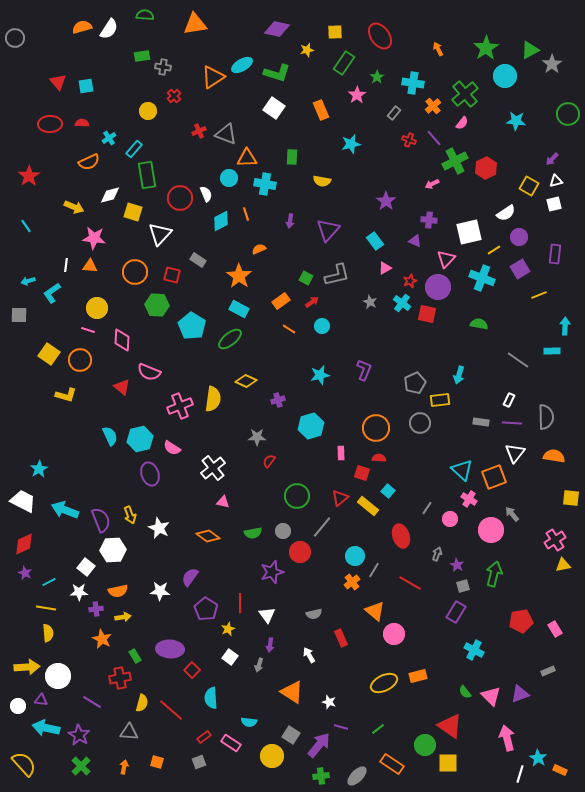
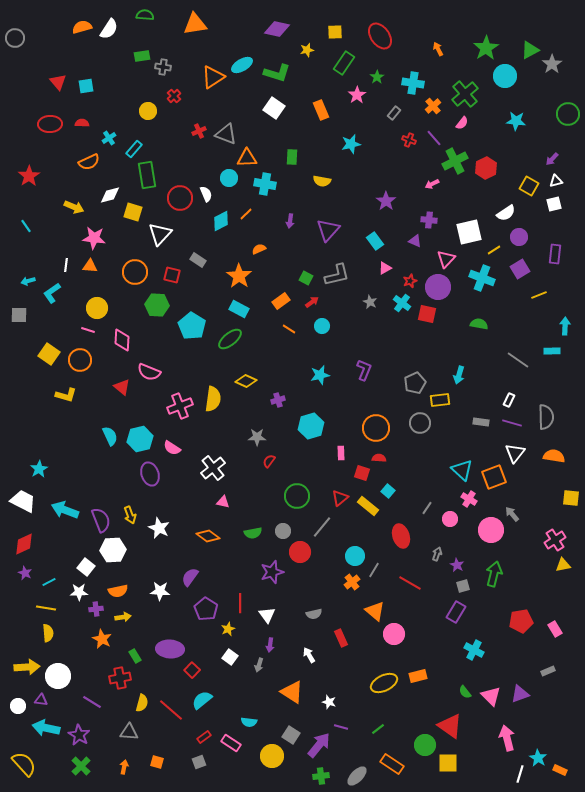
orange line at (246, 214): rotated 64 degrees clockwise
purple line at (512, 423): rotated 12 degrees clockwise
cyan semicircle at (211, 698): moved 9 px left, 2 px down; rotated 55 degrees clockwise
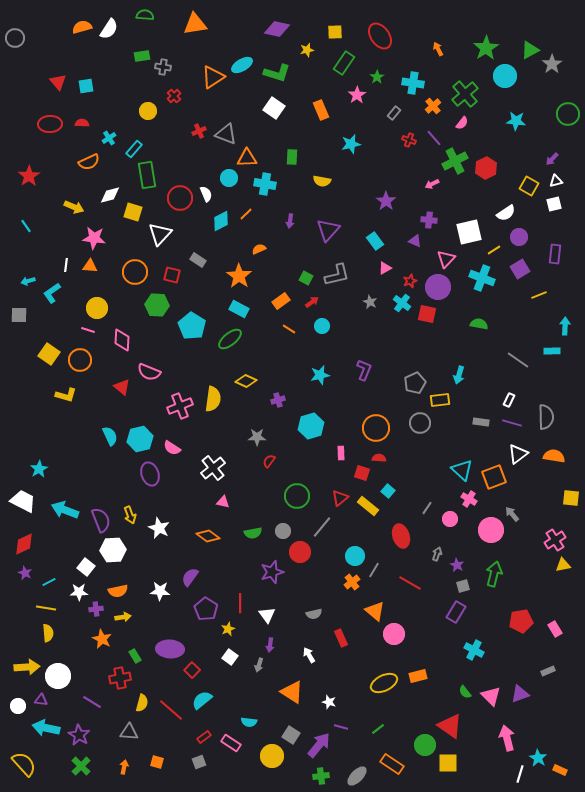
white triangle at (515, 453): moved 3 px right, 1 px down; rotated 15 degrees clockwise
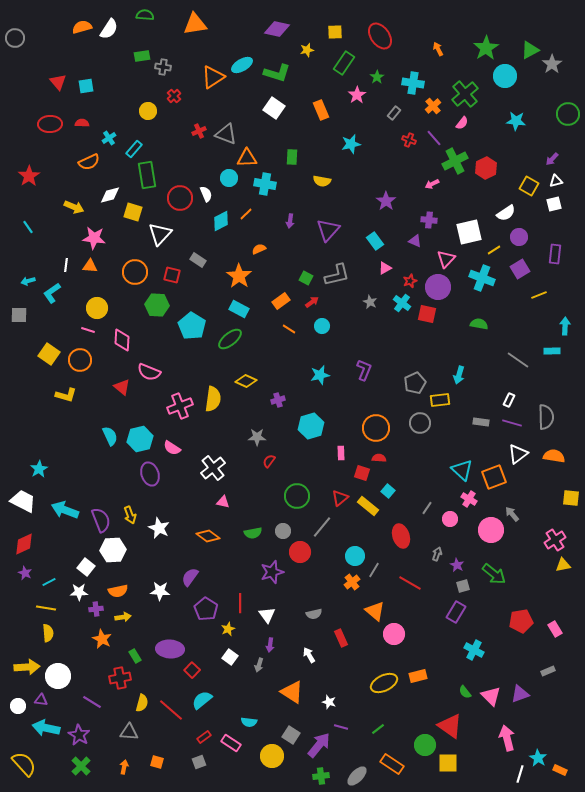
cyan line at (26, 226): moved 2 px right, 1 px down
green arrow at (494, 574): rotated 115 degrees clockwise
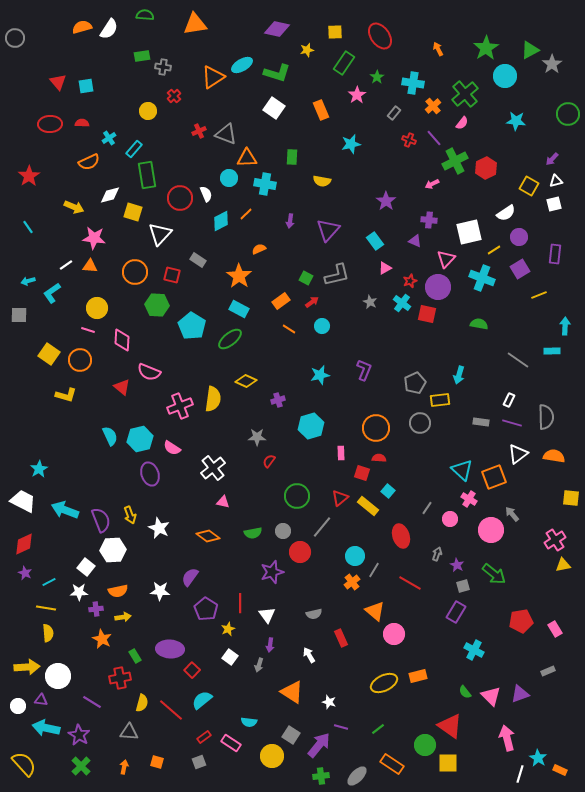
white line at (66, 265): rotated 48 degrees clockwise
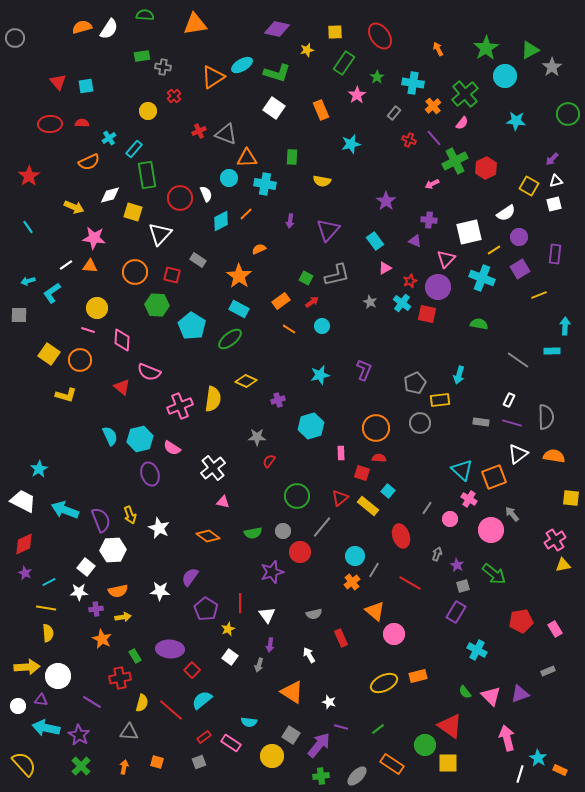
gray star at (552, 64): moved 3 px down
cyan cross at (474, 650): moved 3 px right
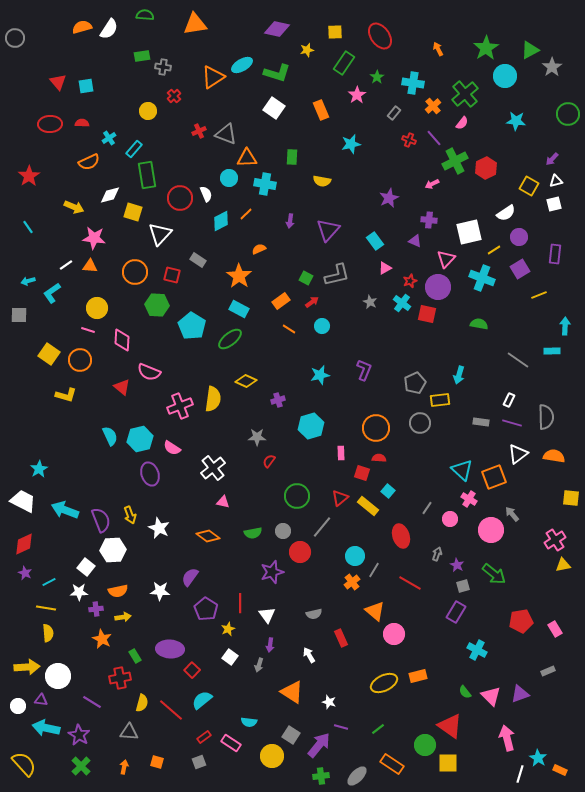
purple star at (386, 201): moved 3 px right, 3 px up; rotated 12 degrees clockwise
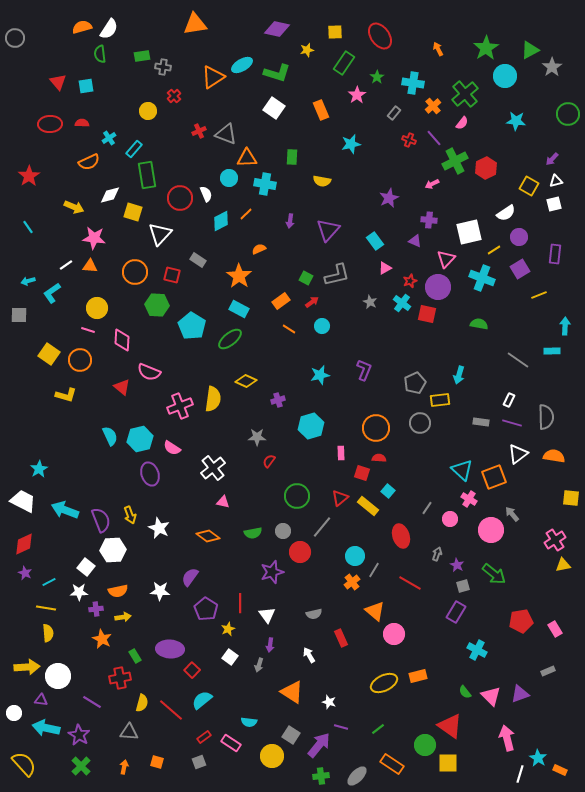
green semicircle at (145, 15): moved 45 px left, 39 px down; rotated 102 degrees counterclockwise
white circle at (18, 706): moved 4 px left, 7 px down
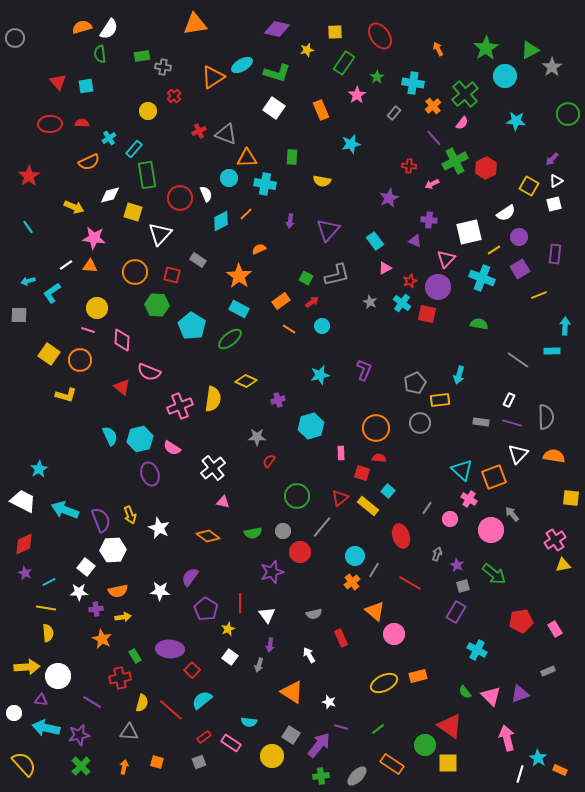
red cross at (409, 140): moved 26 px down; rotated 16 degrees counterclockwise
white triangle at (556, 181): rotated 16 degrees counterclockwise
white triangle at (518, 454): rotated 10 degrees counterclockwise
purple star at (79, 735): rotated 30 degrees clockwise
